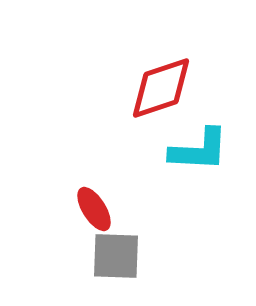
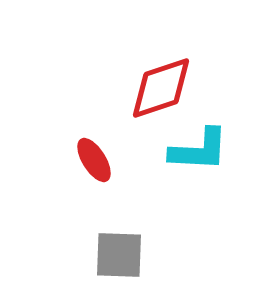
red ellipse: moved 49 px up
gray square: moved 3 px right, 1 px up
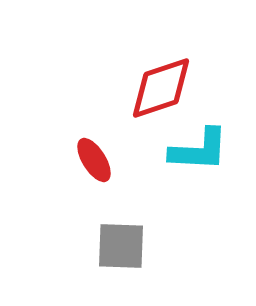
gray square: moved 2 px right, 9 px up
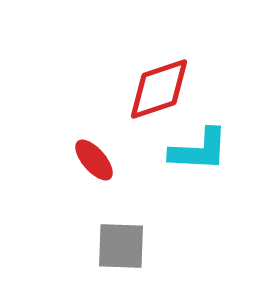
red diamond: moved 2 px left, 1 px down
red ellipse: rotated 9 degrees counterclockwise
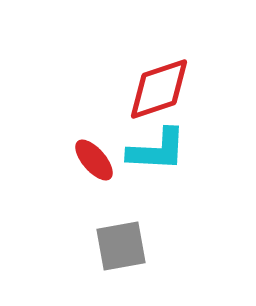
cyan L-shape: moved 42 px left
gray square: rotated 12 degrees counterclockwise
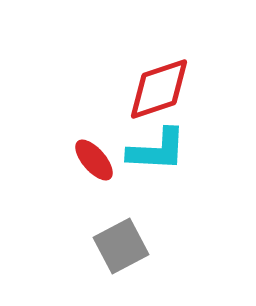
gray square: rotated 18 degrees counterclockwise
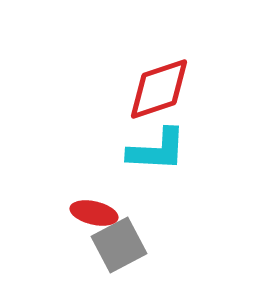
red ellipse: moved 53 px down; rotated 36 degrees counterclockwise
gray square: moved 2 px left, 1 px up
